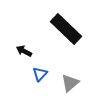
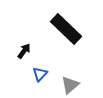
black arrow: rotated 98 degrees clockwise
gray triangle: moved 2 px down
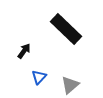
blue triangle: moved 1 px left, 3 px down
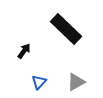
blue triangle: moved 5 px down
gray triangle: moved 6 px right, 3 px up; rotated 12 degrees clockwise
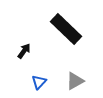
gray triangle: moved 1 px left, 1 px up
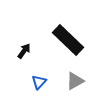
black rectangle: moved 2 px right, 11 px down
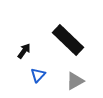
blue triangle: moved 1 px left, 7 px up
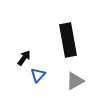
black rectangle: rotated 36 degrees clockwise
black arrow: moved 7 px down
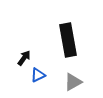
blue triangle: rotated 21 degrees clockwise
gray triangle: moved 2 px left, 1 px down
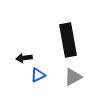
black arrow: rotated 133 degrees counterclockwise
gray triangle: moved 5 px up
